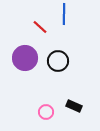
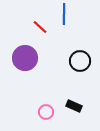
black circle: moved 22 px right
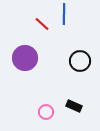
red line: moved 2 px right, 3 px up
